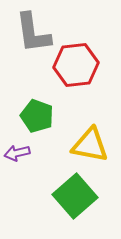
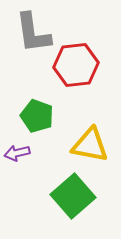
green square: moved 2 px left
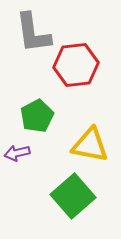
green pentagon: rotated 24 degrees clockwise
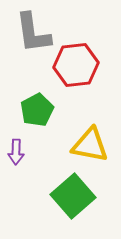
green pentagon: moved 6 px up
purple arrow: moved 1 px left, 1 px up; rotated 75 degrees counterclockwise
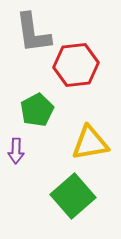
yellow triangle: moved 2 px up; rotated 21 degrees counterclockwise
purple arrow: moved 1 px up
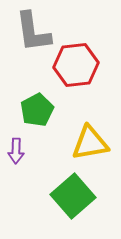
gray L-shape: moved 1 px up
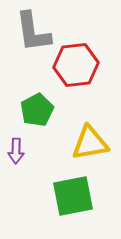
green square: rotated 30 degrees clockwise
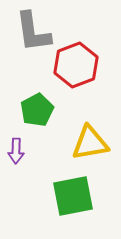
red hexagon: rotated 15 degrees counterclockwise
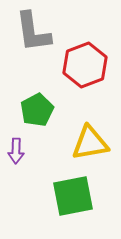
red hexagon: moved 9 px right
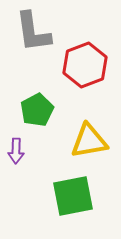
yellow triangle: moved 1 px left, 2 px up
